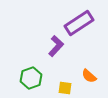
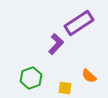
purple L-shape: moved 2 px up
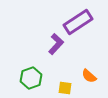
purple rectangle: moved 1 px left, 1 px up
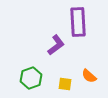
purple rectangle: rotated 60 degrees counterclockwise
purple L-shape: moved 1 px down; rotated 10 degrees clockwise
yellow square: moved 4 px up
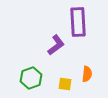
orange semicircle: moved 2 px left, 2 px up; rotated 126 degrees counterclockwise
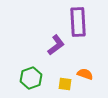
orange semicircle: moved 2 px left; rotated 77 degrees counterclockwise
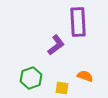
orange semicircle: moved 2 px down
yellow square: moved 3 px left, 4 px down
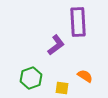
orange semicircle: rotated 14 degrees clockwise
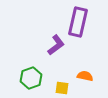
purple rectangle: rotated 16 degrees clockwise
orange semicircle: rotated 21 degrees counterclockwise
